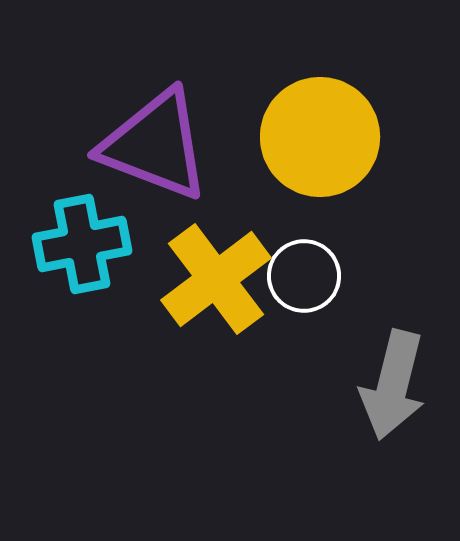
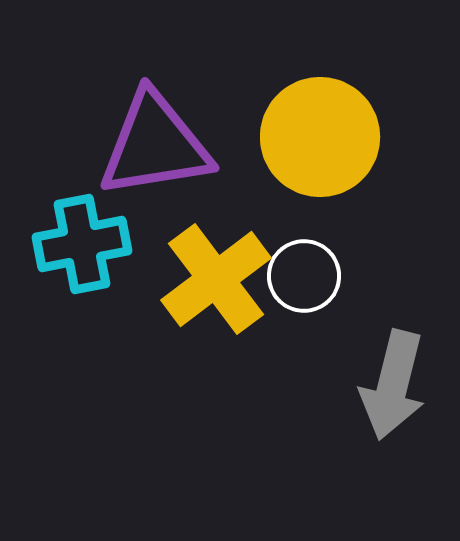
purple triangle: rotated 30 degrees counterclockwise
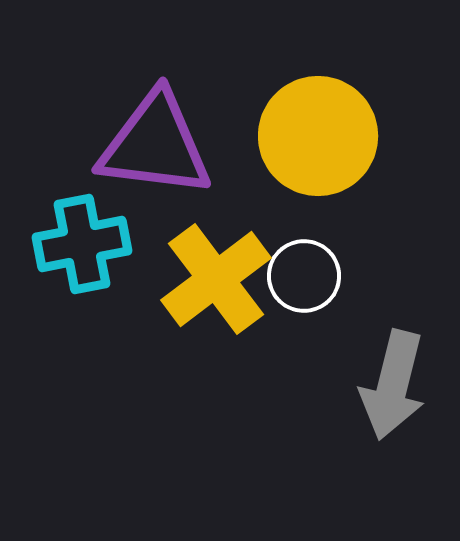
yellow circle: moved 2 px left, 1 px up
purple triangle: rotated 16 degrees clockwise
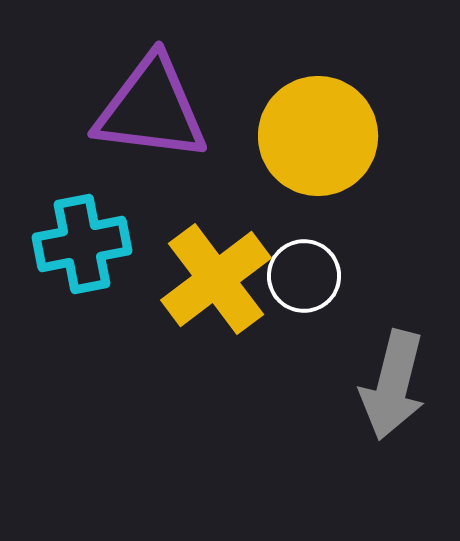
purple triangle: moved 4 px left, 36 px up
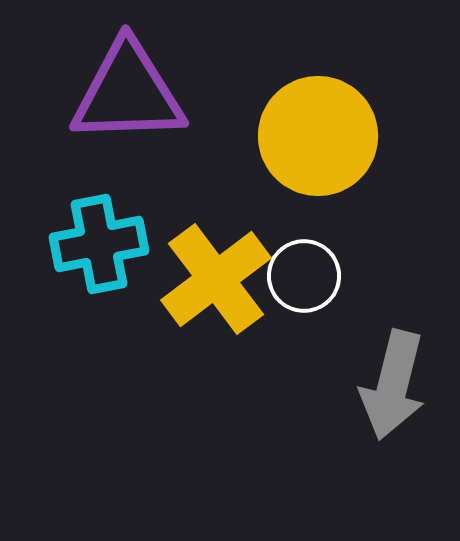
purple triangle: moved 23 px left, 16 px up; rotated 9 degrees counterclockwise
cyan cross: moved 17 px right
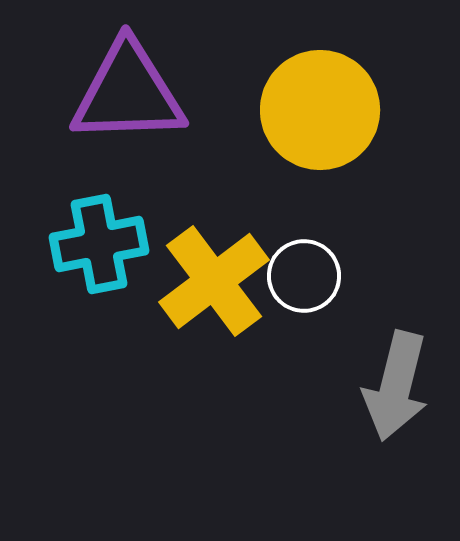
yellow circle: moved 2 px right, 26 px up
yellow cross: moved 2 px left, 2 px down
gray arrow: moved 3 px right, 1 px down
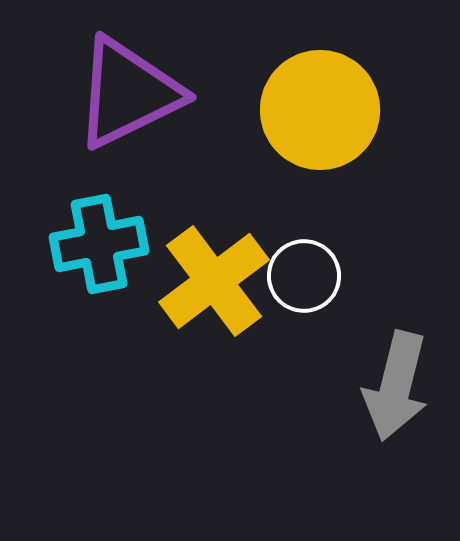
purple triangle: rotated 24 degrees counterclockwise
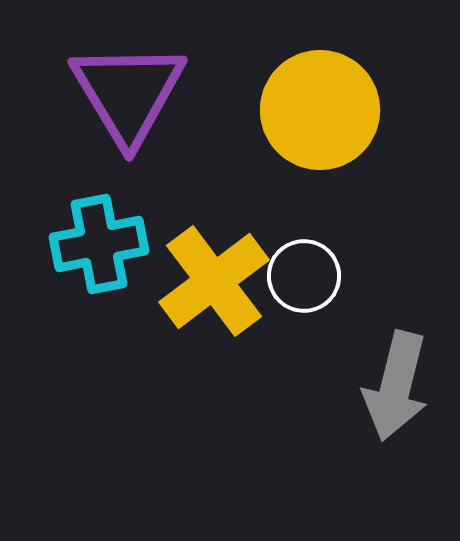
purple triangle: rotated 35 degrees counterclockwise
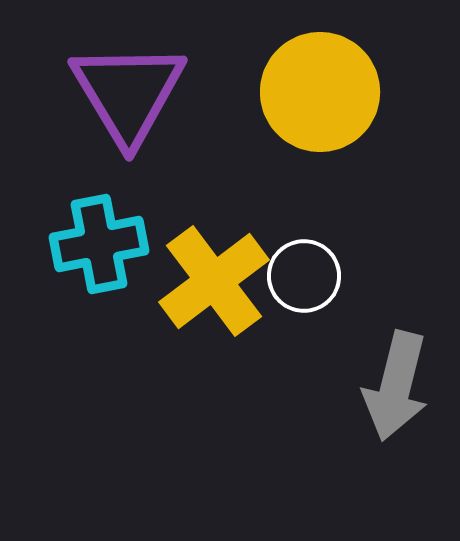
yellow circle: moved 18 px up
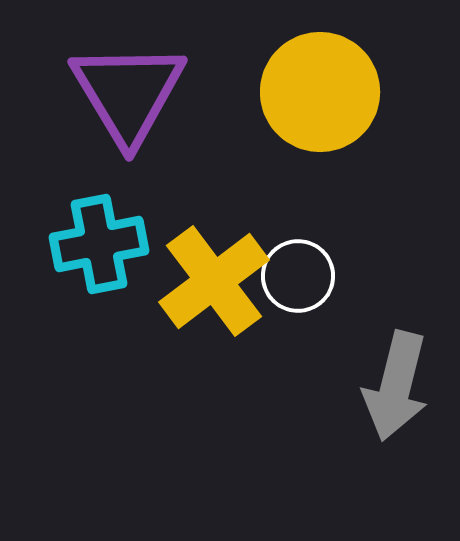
white circle: moved 6 px left
